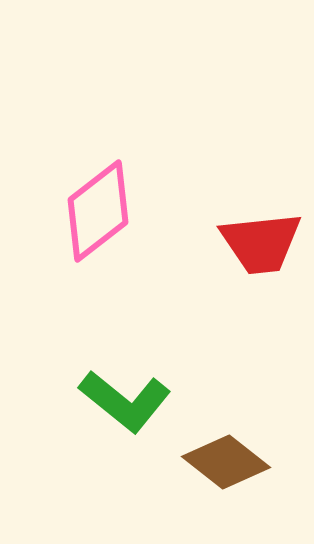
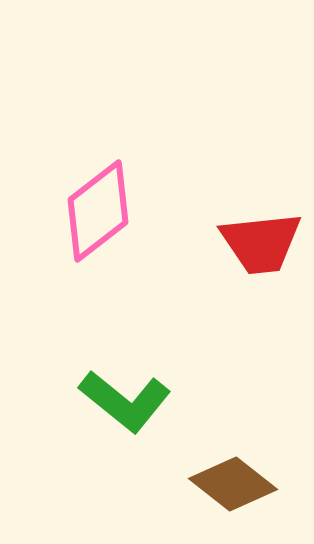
brown diamond: moved 7 px right, 22 px down
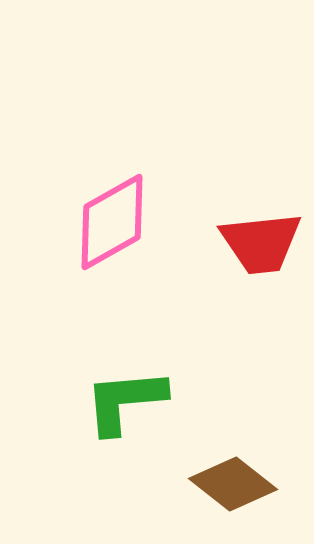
pink diamond: moved 14 px right, 11 px down; rotated 8 degrees clockwise
green L-shape: rotated 136 degrees clockwise
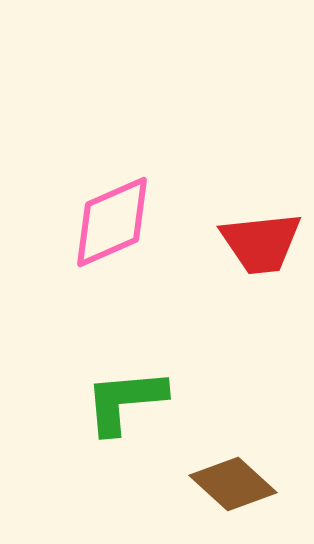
pink diamond: rotated 6 degrees clockwise
brown diamond: rotated 4 degrees clockwise
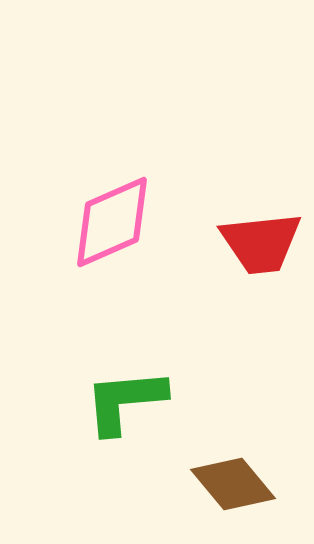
brown diamond: rotated 8 degrees clockwise
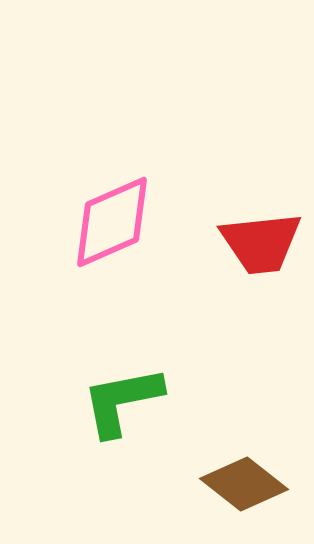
green L-shape: moved 3 px left; rotated 6 degrees counterclockwise
brown diamond: moved 11 px right; rotated 12 degrees counterclockwise
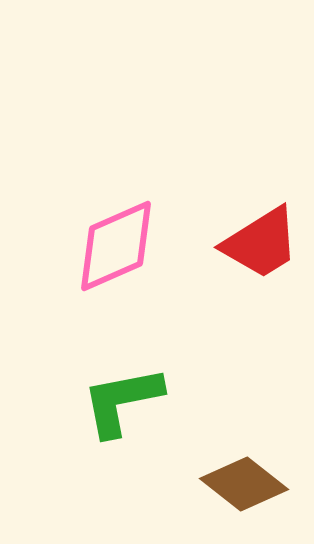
pink diamond: moved 4 px right, 24 px down
red trapezoid: rotated 26 degrees counterclockwise
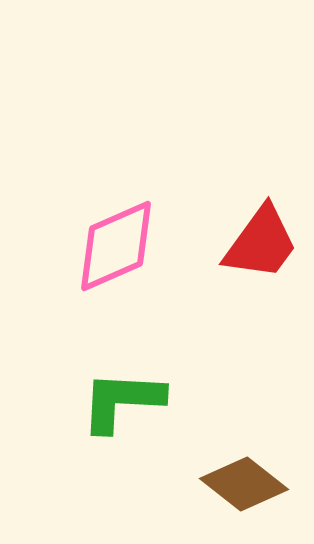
red trapezoid: rotated 22 degrees counterclockwise
green L-shape: rotated 14 degrees clockwise
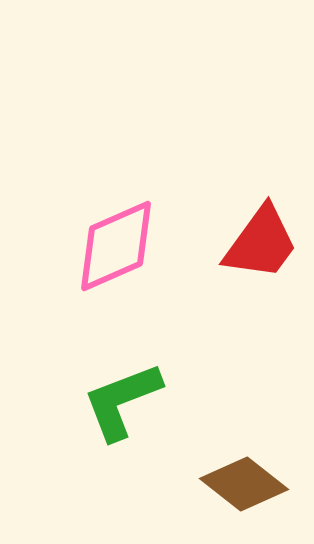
green L-shape: rotated 24 degrees counterclockwise
